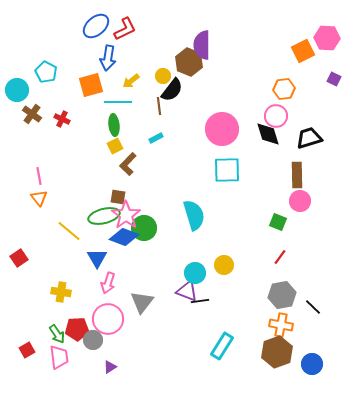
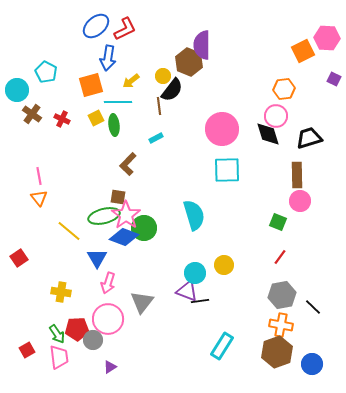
yellow square at (115, 146): moved 19 px left, 28 px up
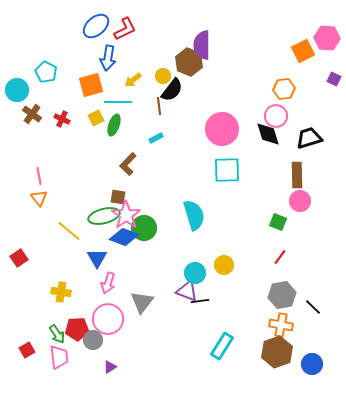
yellow arrow at (131, 81): moved 2 px right, 1 px up
green ellipse at (114, 125): rotated 25 degrees clockwise
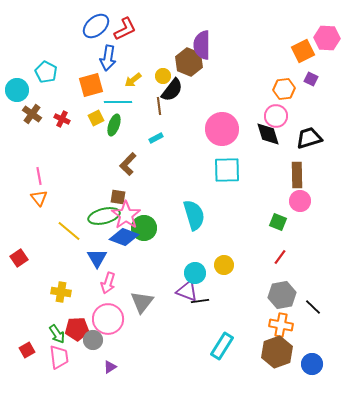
purple square at (334, 79): moved 23 px left
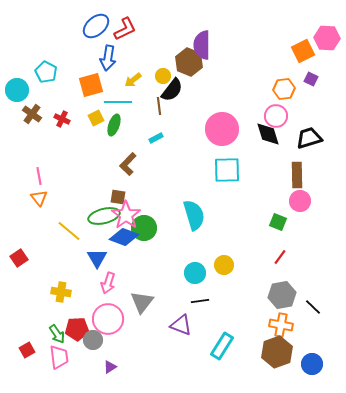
purple triangle at (187, 291): moved 6 px left, 34 px down
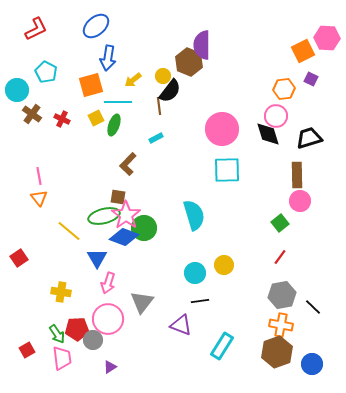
red L-shape at (125, 29): moved 89 px left
black semicircle at (172, 90): moved 2 px left, 1 px down
green square at (278, 222): moved 2 px right, 1 px down; rotated 30 degrees clockwise
pink trapezoid at (59, 357): moved 3 px right, 1 px down
